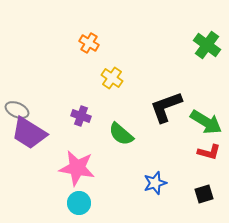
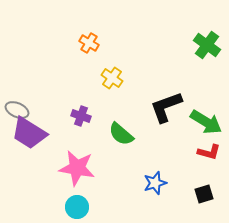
cyan circle: moved 2 px left, 4 px down
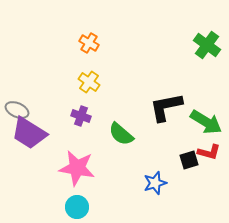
yellow cross: moved 23 px left, 4 px down
black L-shape: rotated 9 degrees clockwise
black square: moved 15 px left, 34 px up
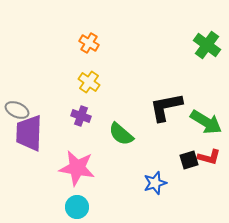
purple trapezoid: rotated 60 degrees clockwise
red L-shape: moved 5 px down
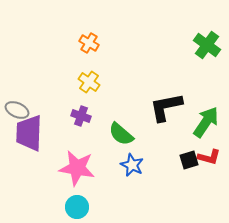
green arrow: rotated 88 degrees counterclockwise
blue star: moved 23 px left, 18 px up; rotated 30 degrees counterclockwise
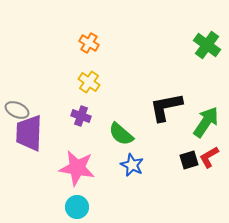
red L-shape: rotated 135 degrees clockwise
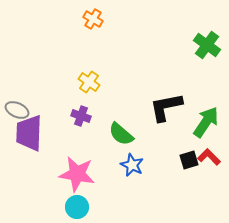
orange cross: moved 4 px right, 24 px up
red L-shape: rotated 75 degrees clockwise
pink star: moved 6 px down
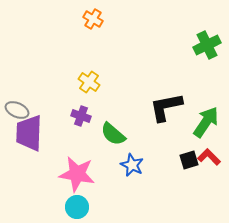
green cross: rotated 28 degrees clockwise
green semicircle: moved 8 px left
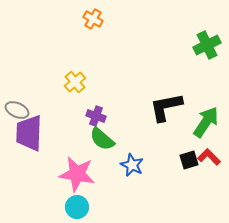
yellow cross: moved 14 px left; rotated 15 degrees clockwise
purple cross: moved 15 px right
green semicircle: moved 11 px left, 5 px down
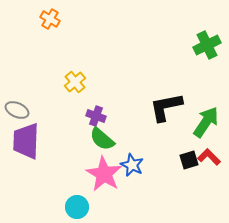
orange cross: moved 43 px left
purple trapezoid: moved 3 px left, 8 px down
pink star: moved 27 px right; rotated 21 degrees clockwise
